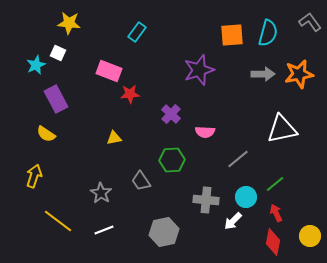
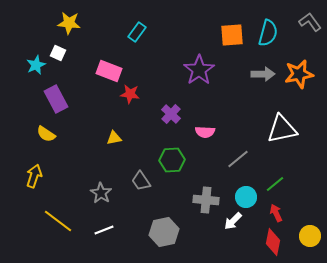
purple star: rotated 16 degrees counterclockwise
red star: rotated 12 degrees clockwise
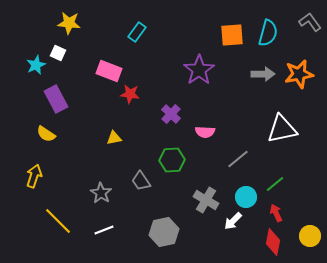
gray cross: rotated 25 degrees clockwise
yellow line: rotated 8 degrees clockwise
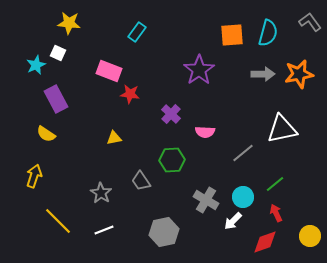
gray line: moved 5 px right, 6 px up
cyan circle: moved 3 px left
red diamond: moved 8 px left; rotated 60 degrees clockwise
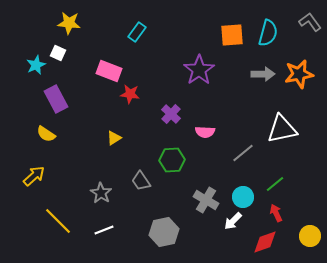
yellow triangle: rotated 21 degrees counterclockwise
yellow arrow: rotated 30 degrees clockwise
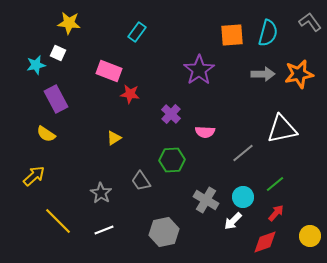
cyan star: rotated 12 degrees clockwise
red arrow: rotated 66 degrees clockwise
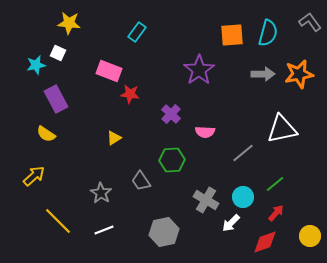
white arrow: moved 2 px left, 2 px down
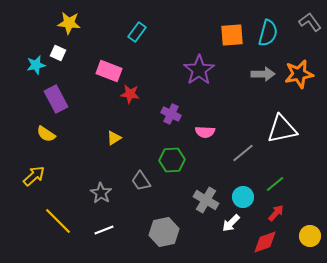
purple cross: rotated 18 degrees counterclockwise
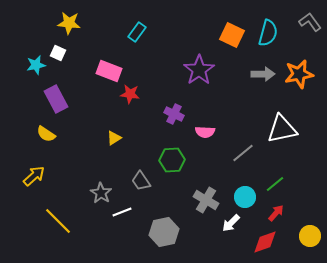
orange square: rotated 30 degrees clockwise
purple cross: moved 3 px right
cyan circle: moved 2 px right
white line: moved 18 px right, 18 px up
